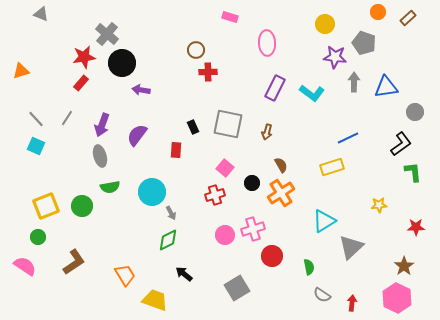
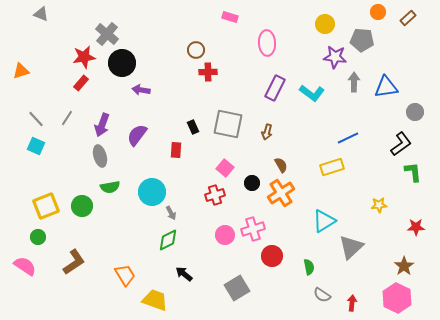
gray pentagon at (364, 43): moved 2 px left, 3 px up; rotated 15 degrees counterclockwise
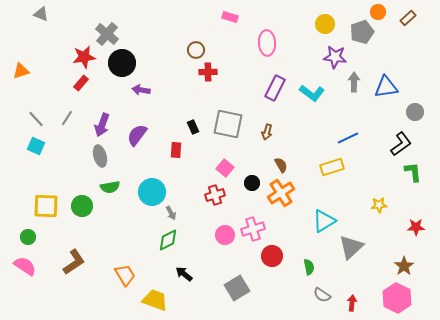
gray pentagon at (362, 40): moved 8 px up; rotated 25 degrees counterclockwise
yellow square at (46, 206): rotated 24 degrees clockwise
green circle at (38, 237): moved 10 px left
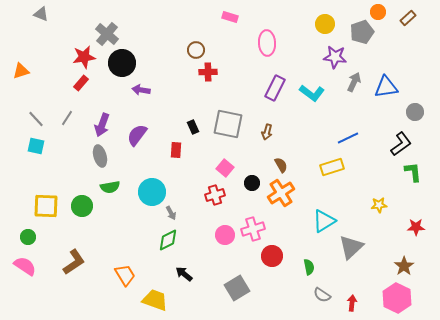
gray arrow at (354, 82): rotated 24 degrees clockwise
cyan square at (36, 146): rotated 12 degrees counterclockwise
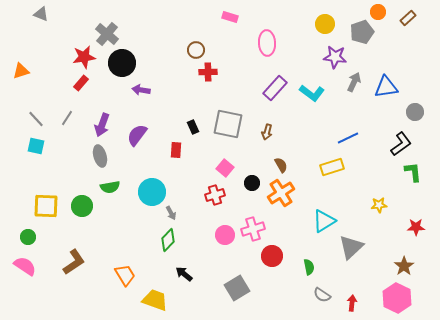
purple rectangle at (275, 88): rotated 15 degrees clockwise
green diamond at (168, 240): rotated 20 degrees counterclockwise
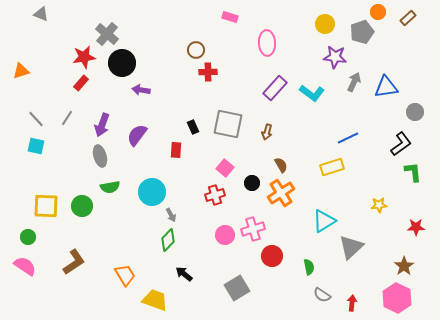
gray arrow at (171, 213): moved 2 px down
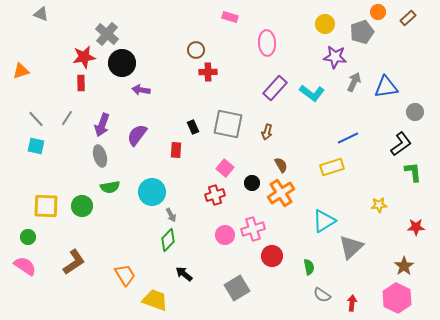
red rectangle at (81, 83): rotated 42 degrees counterclockwise
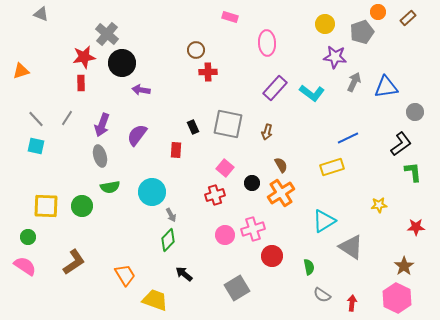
gray triangle at (351, 247): rotated 44 degrees counterclockwise
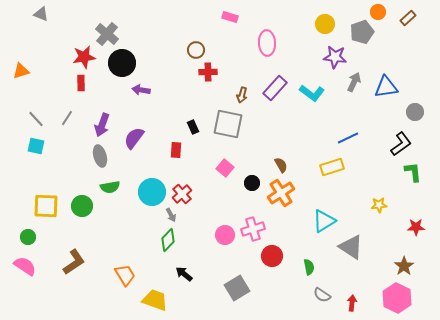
brown arrow at (267, 132): moved 25 px left, 37 px up
purple semicircle at (137, 135): moved 3 px left, 3 px down
red cross at (215, 195): moved 33 px left, 1 px up; rotated 24 degrees counterclockwise
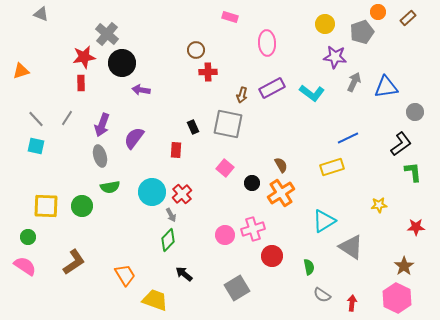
purple rectangle at (275, 88): moved 3 px left; rotated 20 degrees clockwise
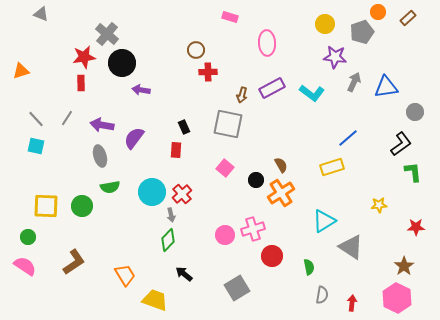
purple arrow at (102, 125): rotated 80 degrees clockwise
black rectangle at (193, 127): moved 9 px left
blue line at (348, 138): rotated 15 degrees counterclockwise
black circle at (252, 183): moved 4 px right, 3 px up
gray arrow at (171, 215): rotated 16 degrees clockwise
gray semicircle at (322, 295): rotated 114 degrees counterclockwise
